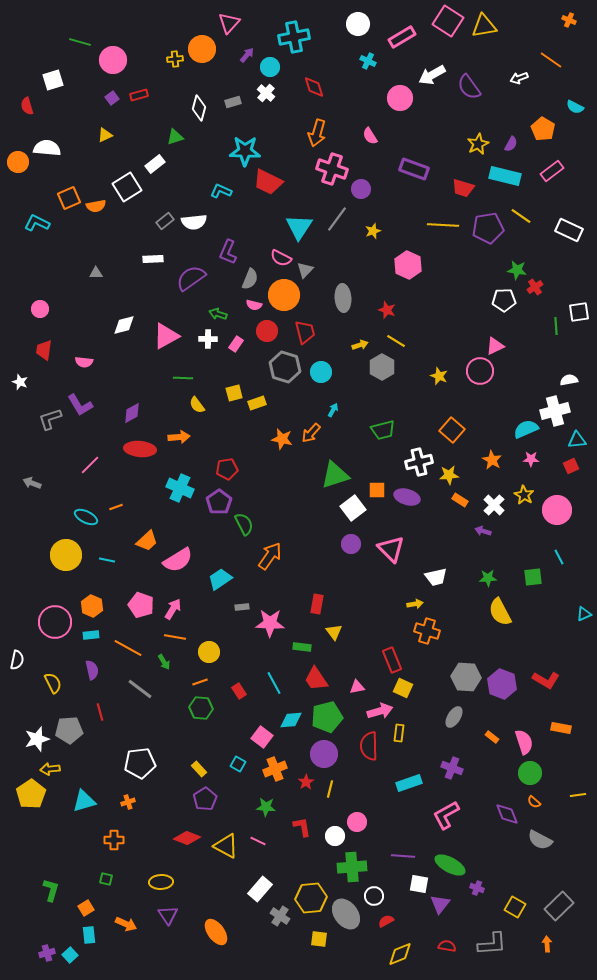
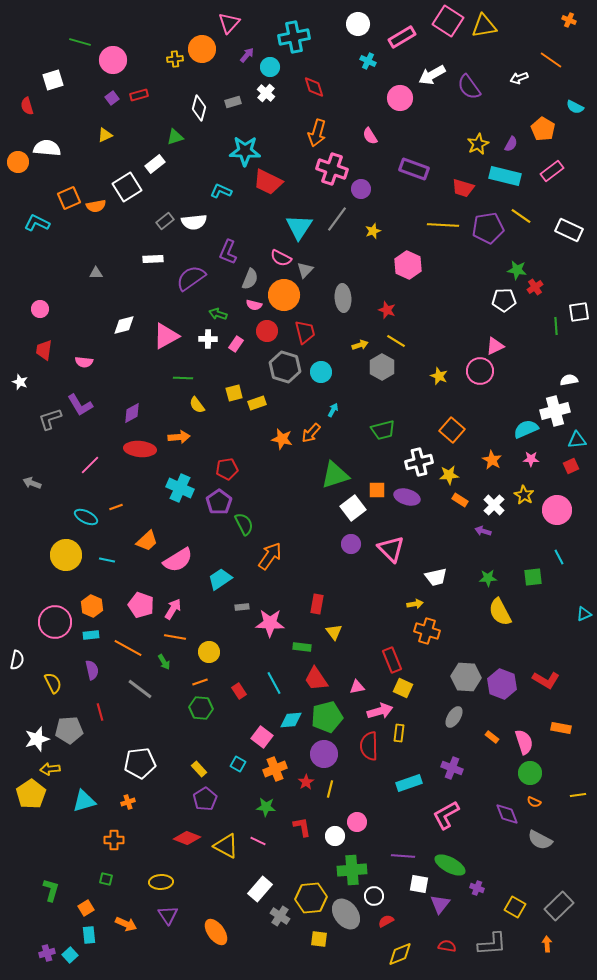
orange semicircle at (534, 802): rotated 16 degrees counterclockwise
green cross at (352, 867): moved 3 px down
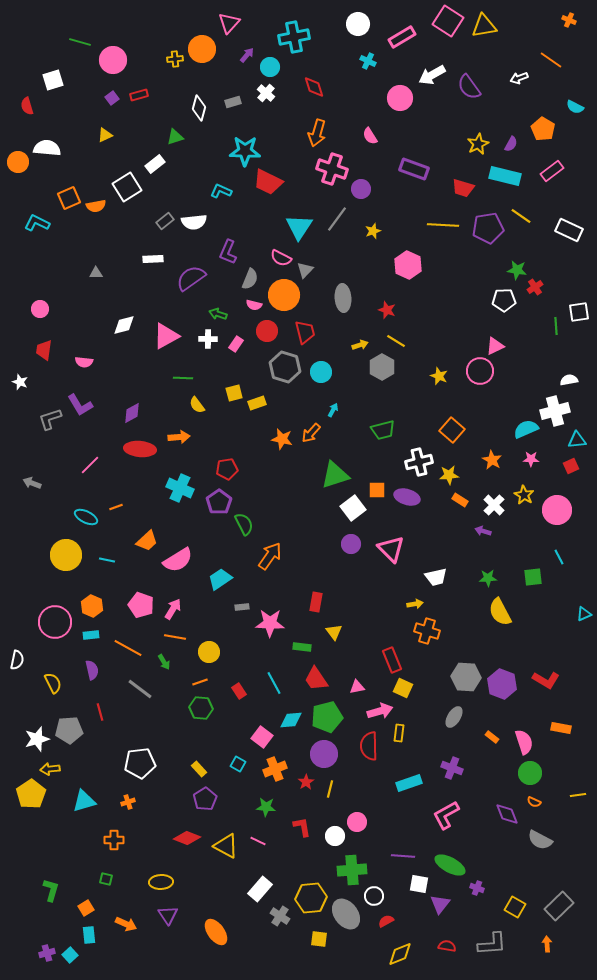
red rectangle at (317, 604): moved 1 px left, 2 px up
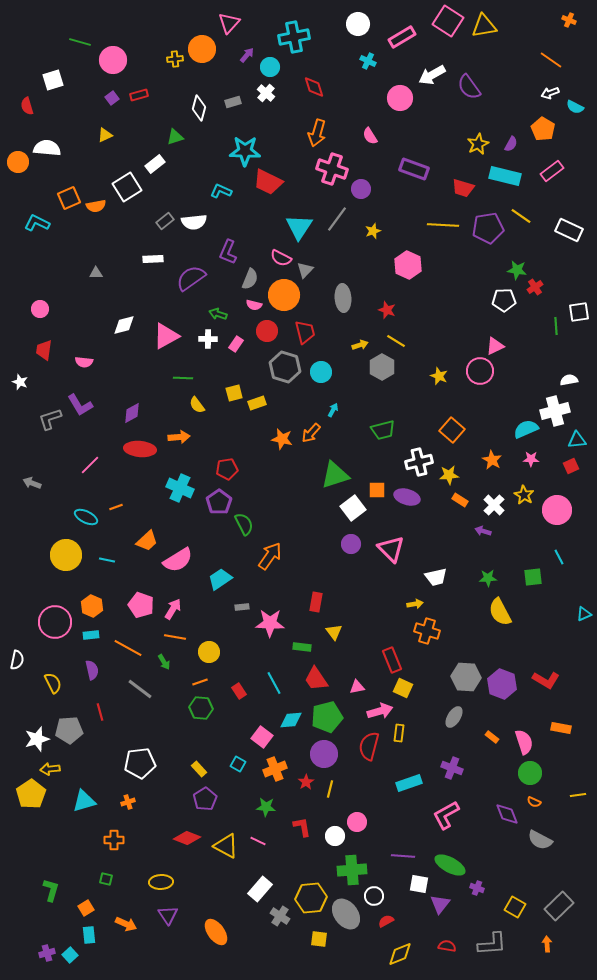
white arrow at (519, 78): moved 31 px right, 15 px down
red semicircle at (369, 746): rotated 16 degrees clockwise
